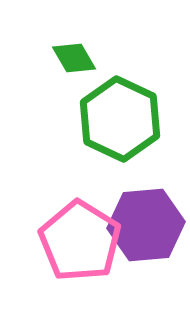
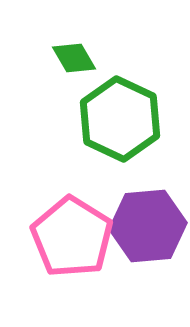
purple hexagon: moved 2 px right, 1 px down
pink pentagon: moved 8 px left, 4 px up
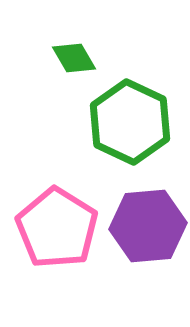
green hexagon: moved 10 px right, 3 px down
pink pentagon: moved 15 px left, 9 px up
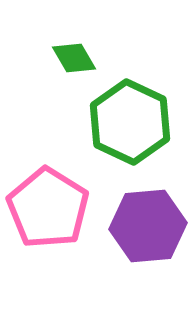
pink pentagon: moved 9 px left, 20 px up
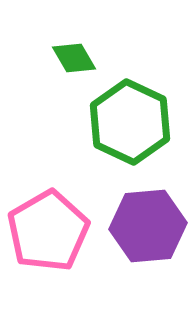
pink pentagon: moved 23 px down; rotated 10 degrees clockwise
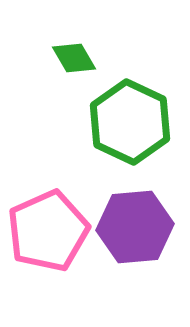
purple hexagon: moved 13 px left, 1 px down
pink pentagon: rotated 6 degrees clockwise
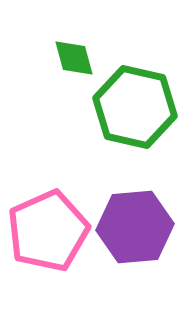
green diamond: rotated 15 degrees clockwise
green hexagon: moved 5 px right, 15 px up; rotated 12 degrees counterclockwise
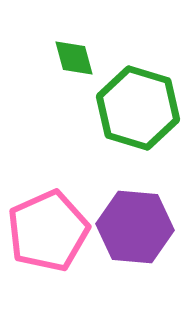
green hexagon: moved 3 px right, 1 px down; rotated 4 degrees clockwise
purple hexagon: rotated 10 degrees clockwise
